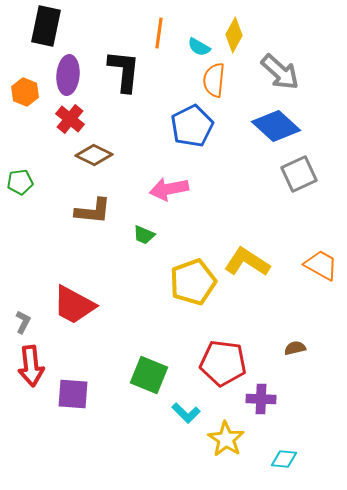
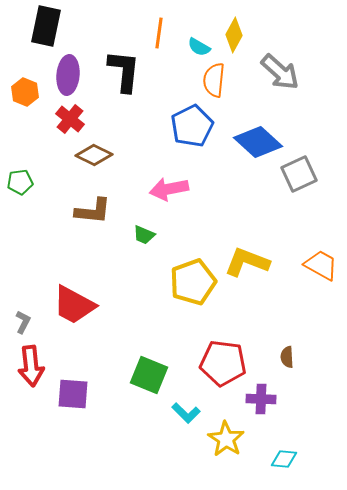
blue diamond: moved 18 px left, 16 px down
yellow L-shape: rotated 12 degrees counterclockwise
brown semicircle: moved 8 px left, 9 px down; rotated 80 degrees counterclockwise
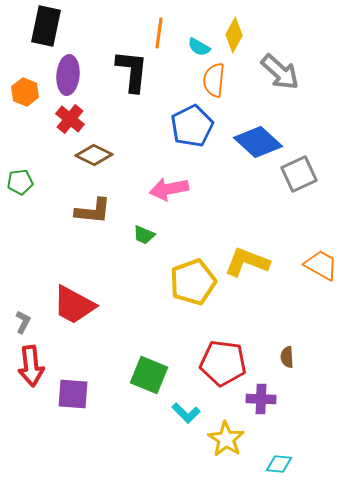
black L-shape: moved 8 px right
cyan diamond: moved 5 px left, 5 px down
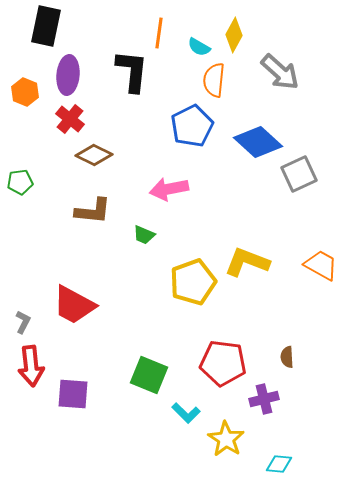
purple cross: moved 3 px right; rotated 16 degrees counterclockwise
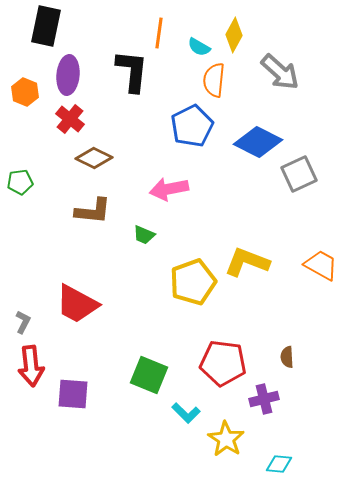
blue diamond: rotated 15 degrees counterclockwise
brown diamond: moved 3 px down
red trapezoid: moved 3 px right, 1 px up
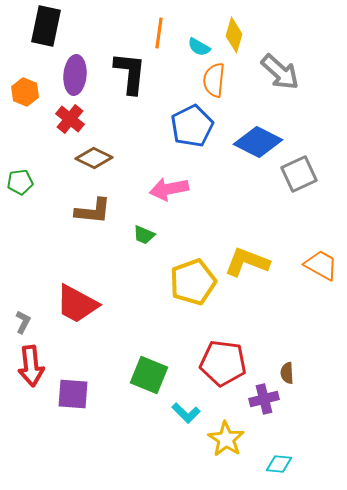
yellow diamond: rotated 12 degrees counterclockwise
black L-shape: moved 2 px left, 2 px down
purple ellipse: moved 7 px right
brown semicircle: moved 16 px down
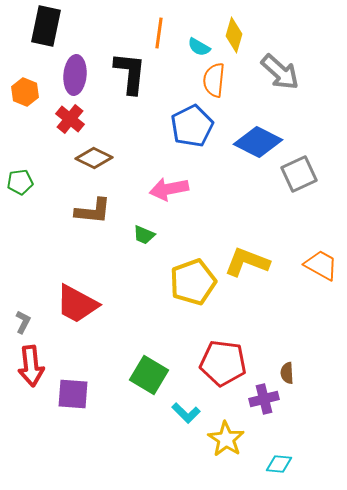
green square: rotated 9 degrees clockwise
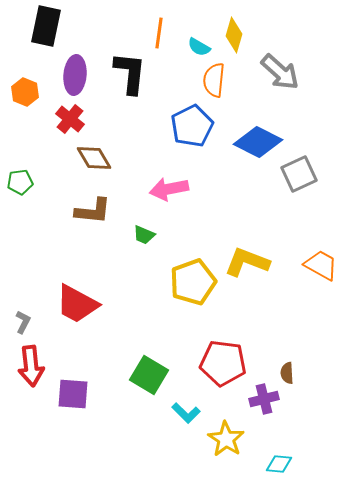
brown diamond: rotated 33 degrees clockwise
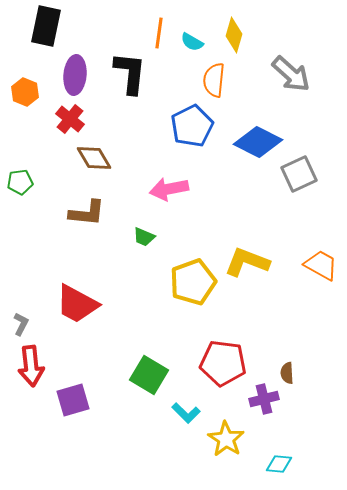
cyan semicircle: moved 7 px left, 5 px up
gray arrow: moved 11 px right, 2 px down
brown L-shape: moved 6 px left, 2 px down
green trapezoid: moved 2 px down
gray L-shape: moved 2 px left, 2 px down
purple square: moved 6 px down; rotated 20 degrees counterclockwise
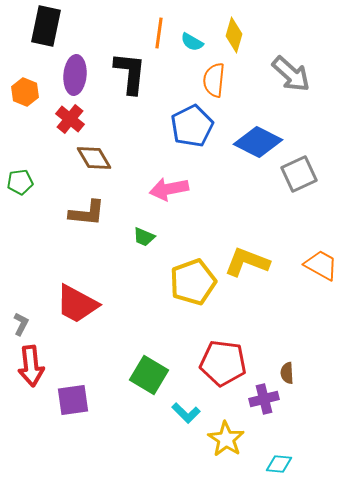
purple square: rotated 8 degrees clockwise
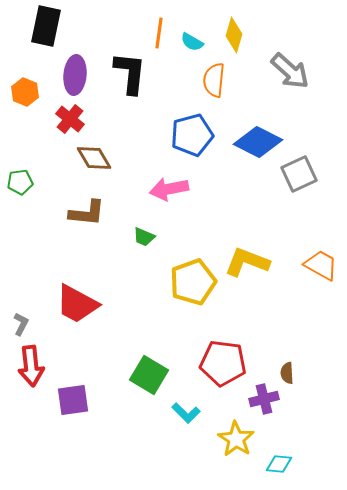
gray arrow: moved 1 px left, 3 px up
blue pentagon: moved 9 px down; rotated 12 degrees clockwise
yellow star: moved 10 px right
